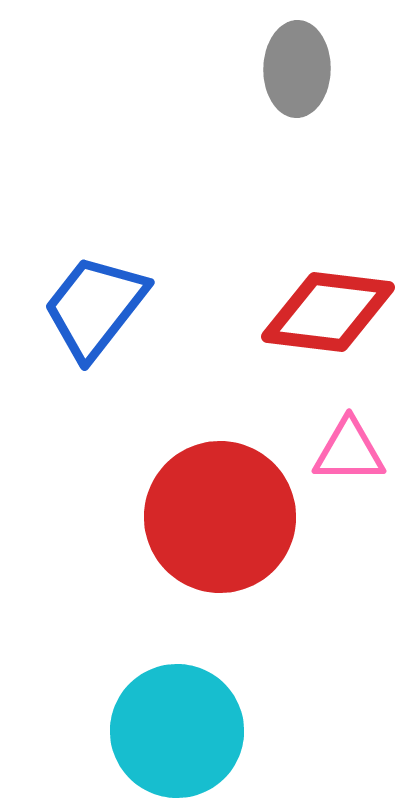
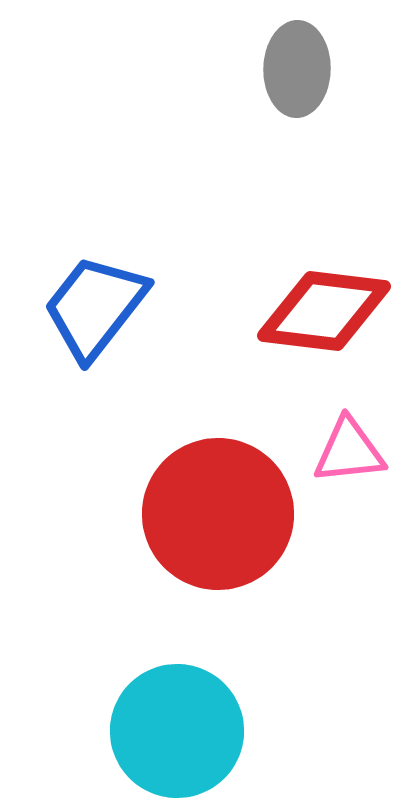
red diamond: moved 4 px left, 1 px up
pink triangle: rotated 6 degrees counterclockwise
red circle: moved 2 px left, 3 px up
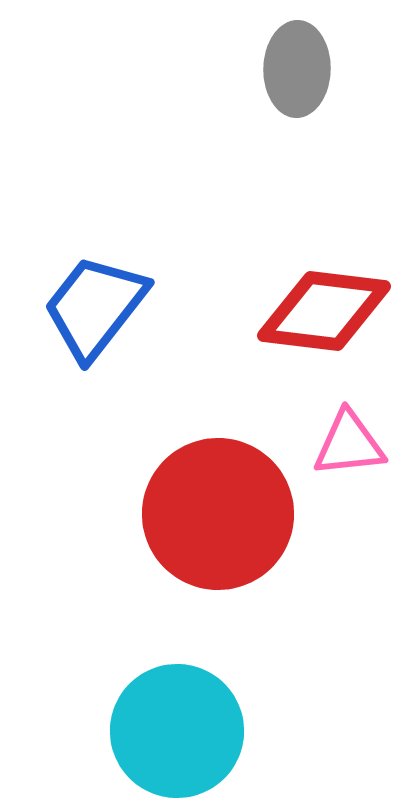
pink triangle: moved 7 px up
